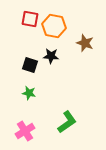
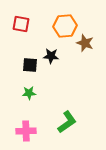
red square: moved 9 px left, 5 px down
orange hexagon: moved 11 px right; rotated 15 degrees counterclockwise
black square: rotated 14 degrees counterclockwise
green star: rotated 16 degrees counterclockwise
pink cross: moved 1 px right; rotated 30 degrees clockwise
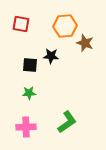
pink cross: moved 4 px up
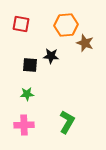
orange hexagon: moved 1 px right, 1 px up
green star: moved 2 px left, 1 px down
green L-shape: rotated 25 degrees counterclockwise
pink cross: moved 2 px left, 2 px up
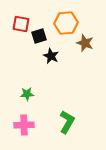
orange hexagon: moved 2 px up
black star: rotated 21 degrees clockwise
black square: moved 9 px right, 29 px up; rotated 21 degrees counterclockwise
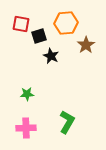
brown star: moved 1 px right, 2 px down; rotated 18 degrees clockwise
pink cross: moved 2 px right, 3 px down
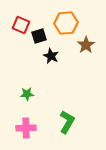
red square: moved 1 px down; rotated 12 degrees clockwise
